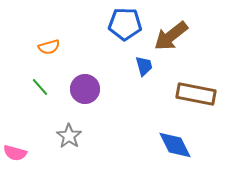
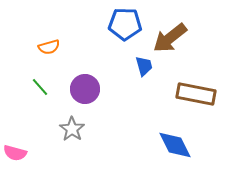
brown arrow: moved 1 px left, 2 px down
gray star: moved 3 px right, 7 px up
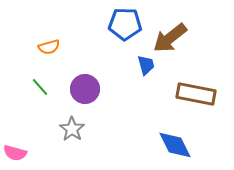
blue trapezoid: moved 2 px right, 1 px up
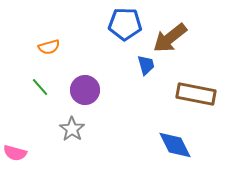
purple circle: moved 1 px down
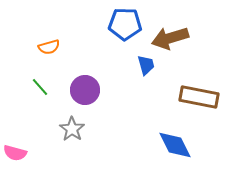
brown arrow: rotated 21 degrees clockwise
brown rectangle: moved 3 px right, 3 px down
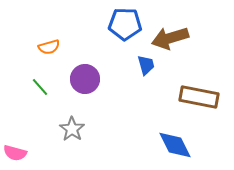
purple circle: moved 11 px up
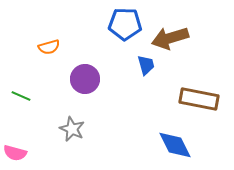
green line: moved 19 px left, 9 px down; rotated 24 degrees counterclockwise
brown rectangle: moved 2 px down
gray star: rotated 10 degrees counterclockwise
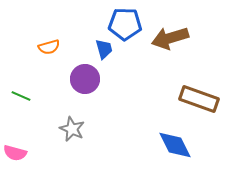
blue trapezoid: moved 42 px left, 16 px up
brown rectangle: rotated 9 degrees clockwise
